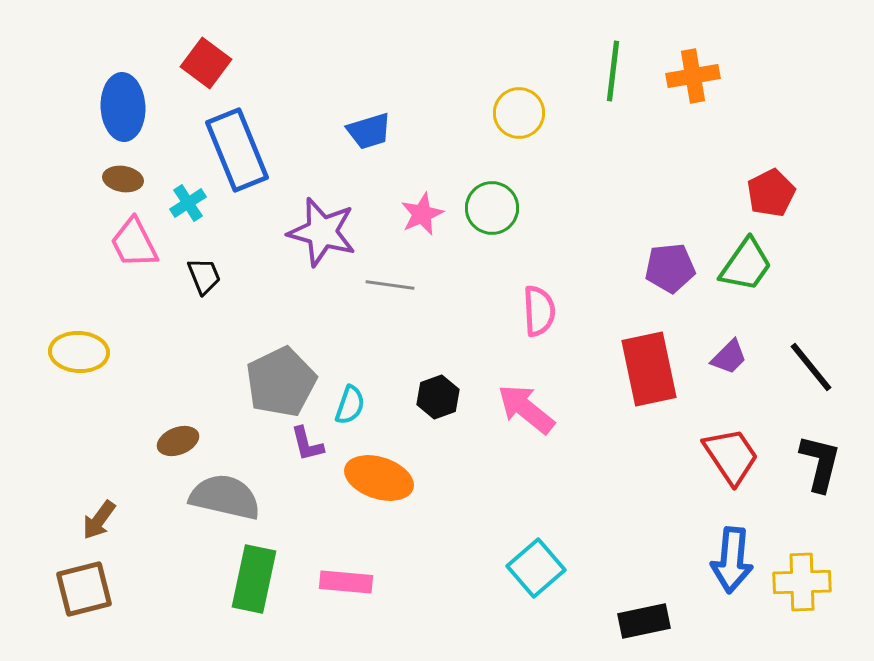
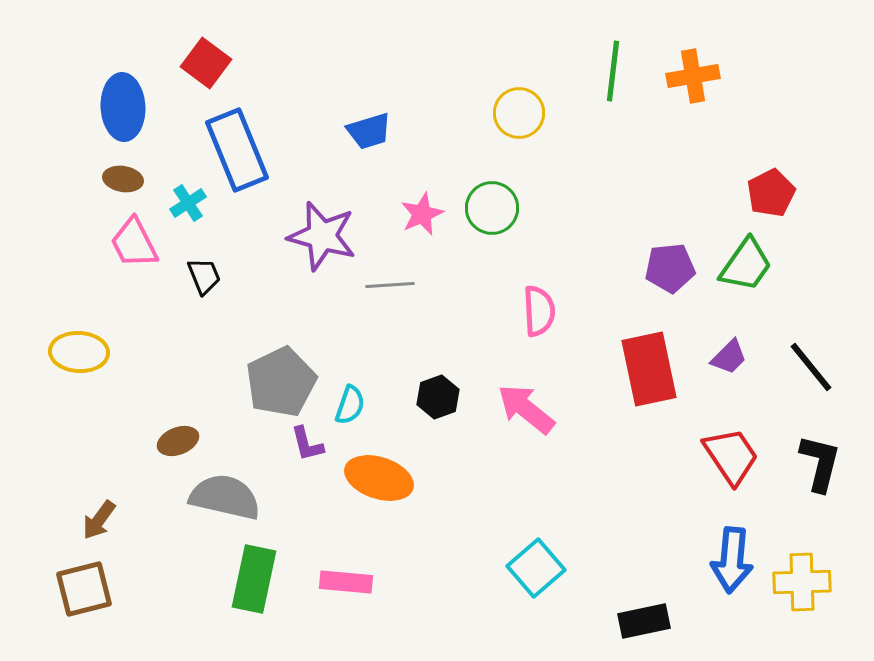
purple star at (322, 232): moved 4 px down
gray line at (390, 285): rotated 12 degrees counterclockwise
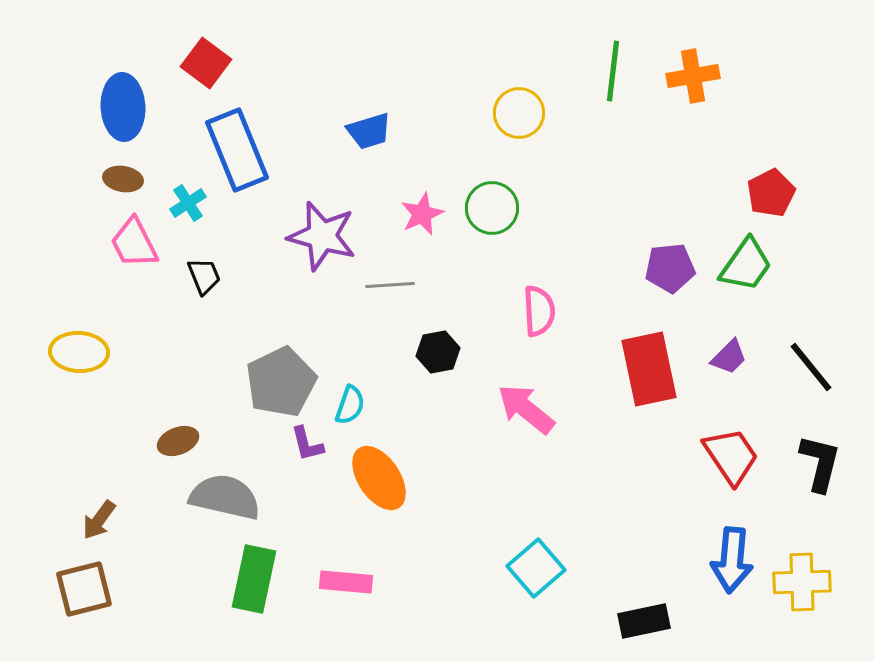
black hexagon at (438, 397): moved 45 px up; rotated 9 degrees clockwise
orange ellipse at (379, 478): rotated 38 degrees clockwise
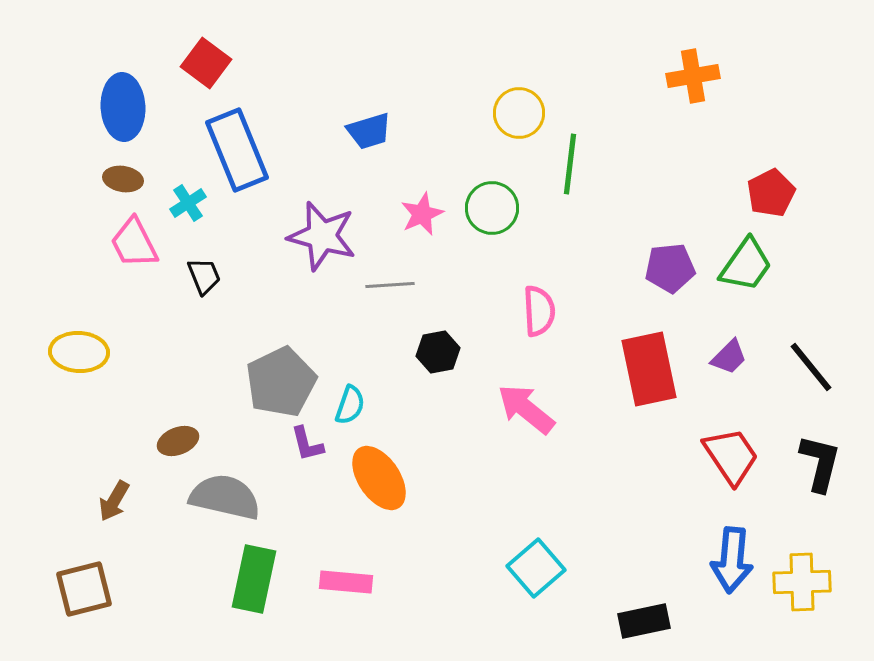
green line at (613, 71): moved 43 px left, 93 px down
brown arrow at (99, 520): moved 15 px right, 19 px up; rotated 6 degrees counterclockwise
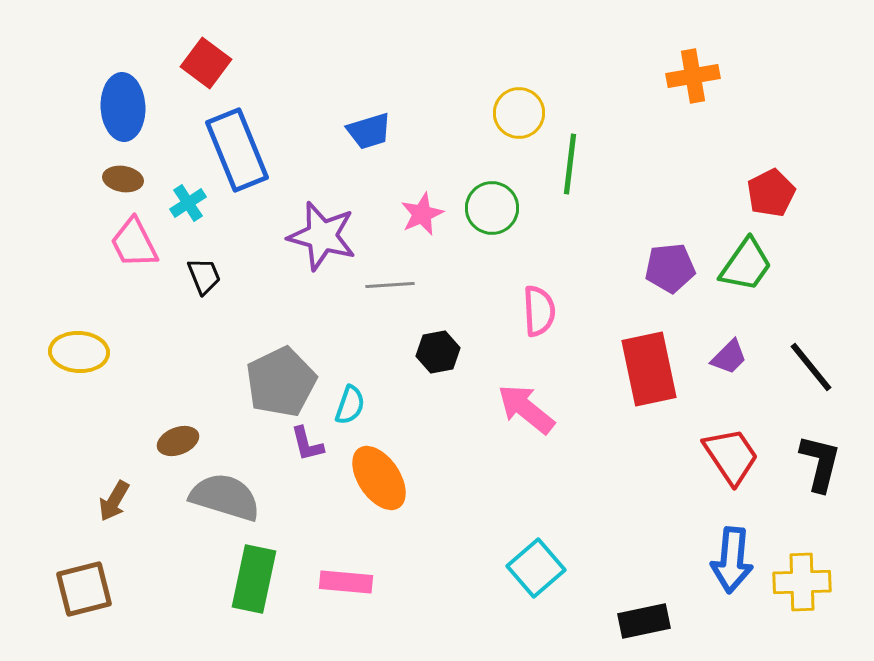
gray semicircle at (225, 497): rotated 4 degrees clockwise
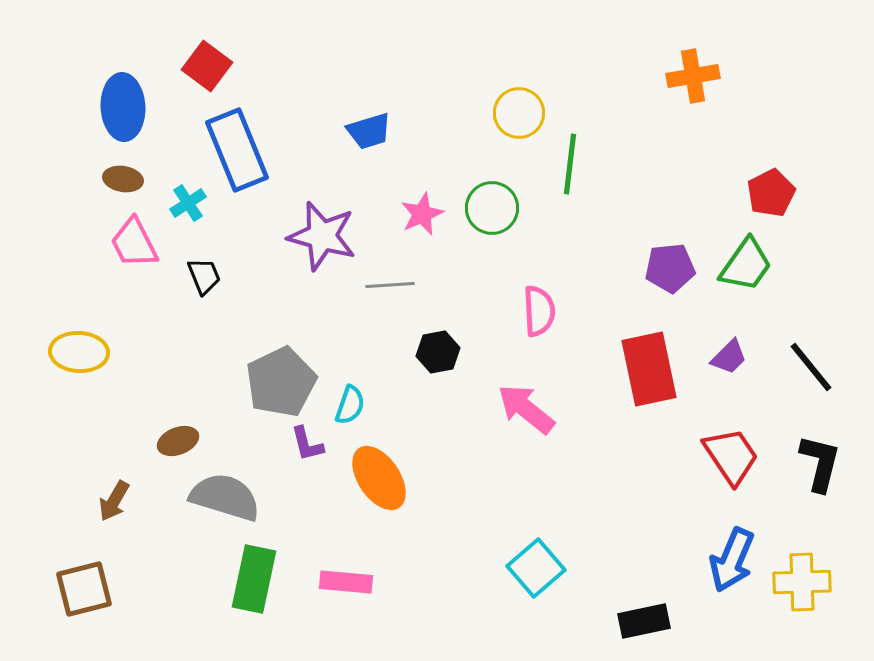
red square at (206, 63): moved 1 px right, 3 px down
blue arrow at (732, 560): rotated 18 degrees clockwise
